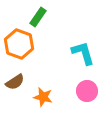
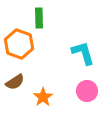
green rectangle: moved 1 px right, 1 px down; rotated 36 degrees counterclockwise
orange star: rotated 24 degrees clockwise
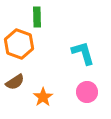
green rectangle: moved 2 px left, 1 px up
pink circle: moved 1 px down
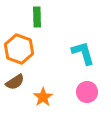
orange hexagon: moved 5 px down
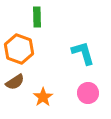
pink circle: moved 1 px right, 1 px down
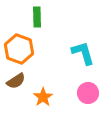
brown semicircle: moved 1 px right, 1 px up
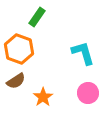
green rectangle: rotated 36 degrees clockwise
